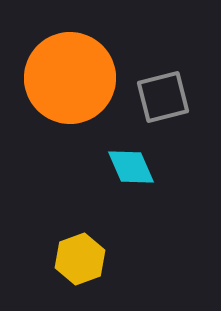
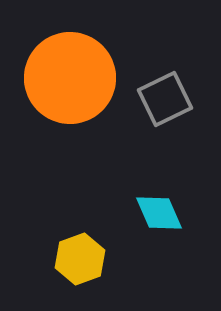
gray square: moved 2 px right, 2 px down; rotated 12 degrees counterclockwise
cyan diamond: moved 28 px right, 46 px down
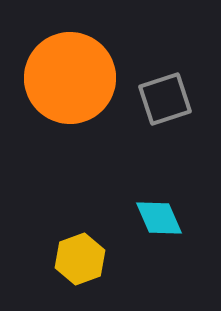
gray square: rotated 8 degrees clockwise
cyan diamond: moved 5 px down
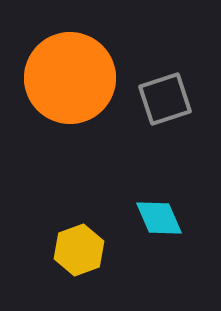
yellow hexagon: moved 1 px left, 9 px up
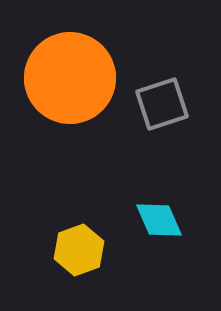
gray square: moved 3 px left, 5 px down
cyan diamond: moved 2 px down
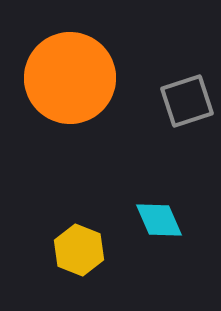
gray square: moved 25 px right, 3 px up
yellow hexagon: rotated 18 degrees counterclockwise
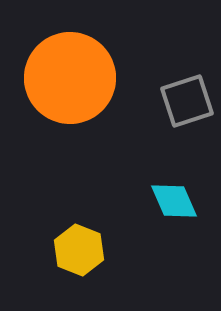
cyan diamond: moved 15 px right, 19 px up
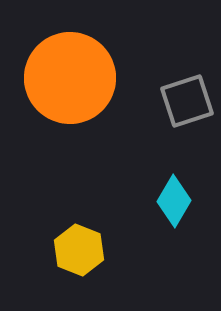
cyan diamond: rotated 54 degrees clockwise
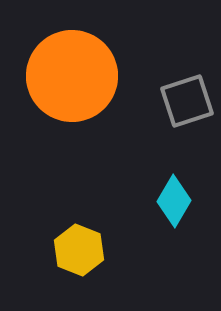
orange circle: moved 2 px right, 2 px up
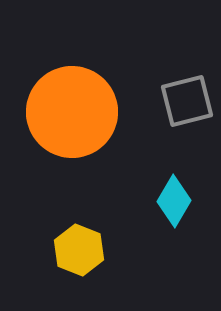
orange circle: moved 36 px down
gray square: rotated 4 degrees clockwise
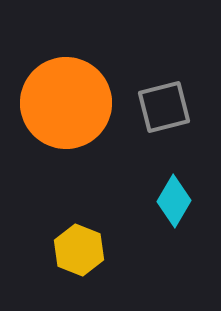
gray square: moved 23 px left, 6 px down
orange circle: moved 6 px left, 9 px up
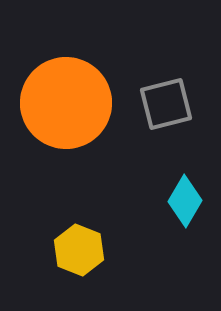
gray square: moved 2 px right, 3 px up
cyan diamond: moved 11 px right
